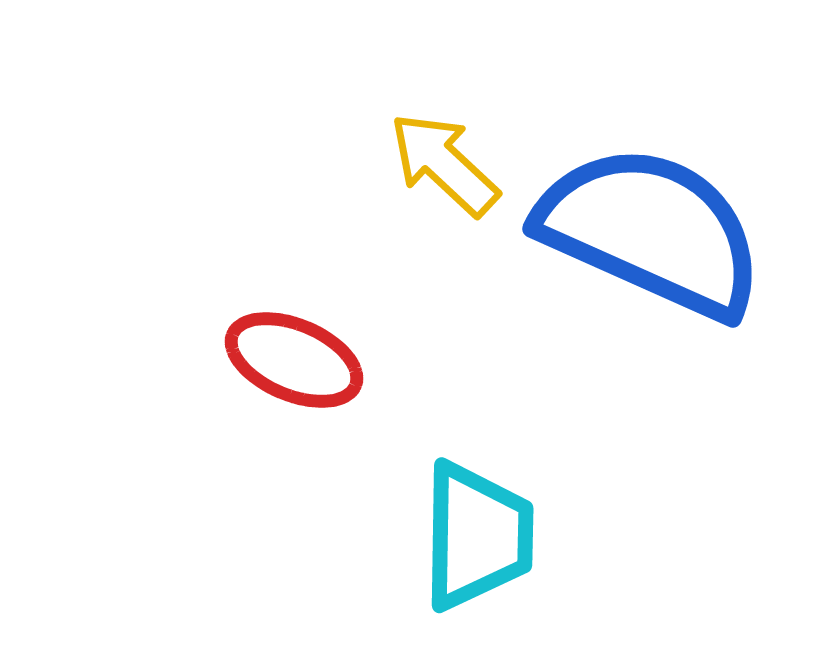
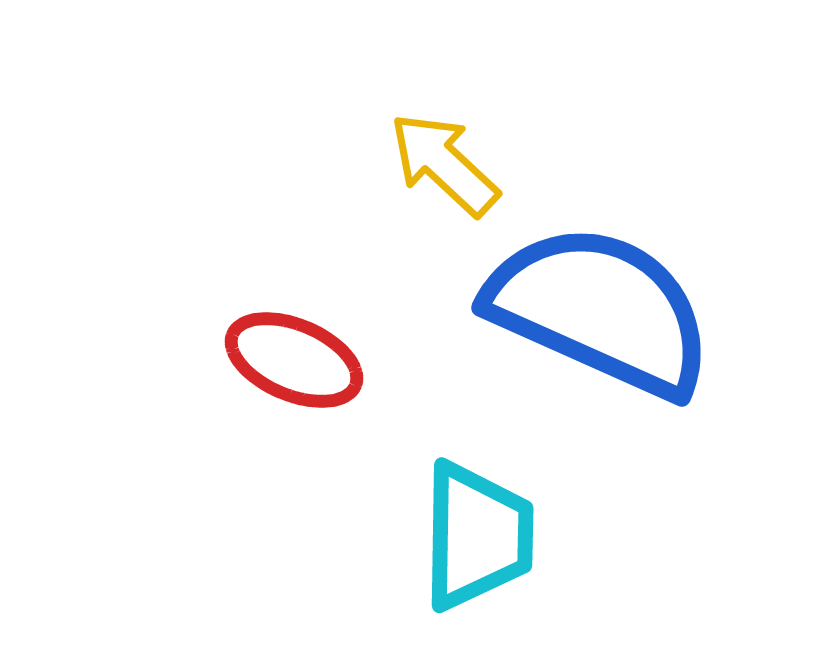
blue semicircle: moved 51 px left, 79 px down
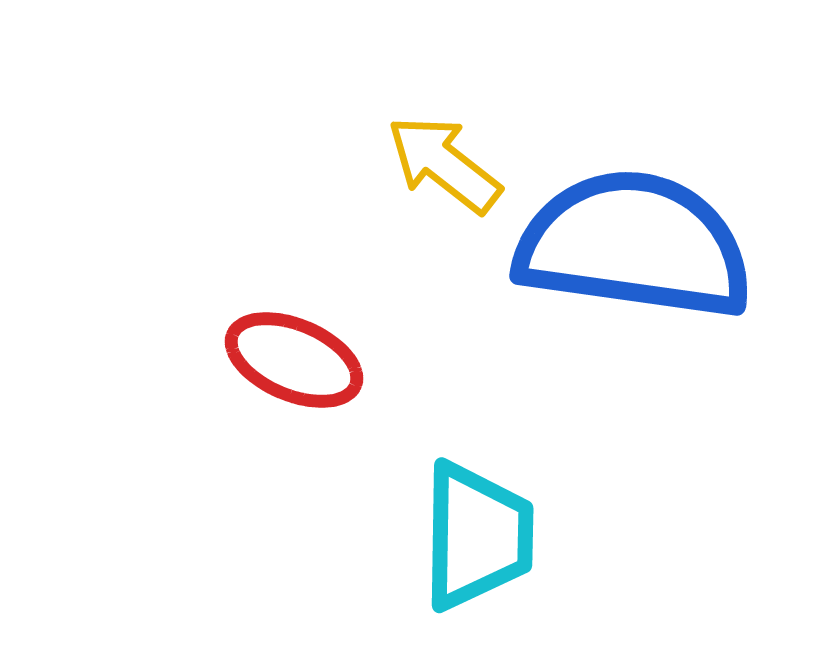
yellow arrow: rotated 5 degrees counterclockwise
blue semicircle: moved 34 px right, 65 px up; rotated 16 degrees counterclockwise
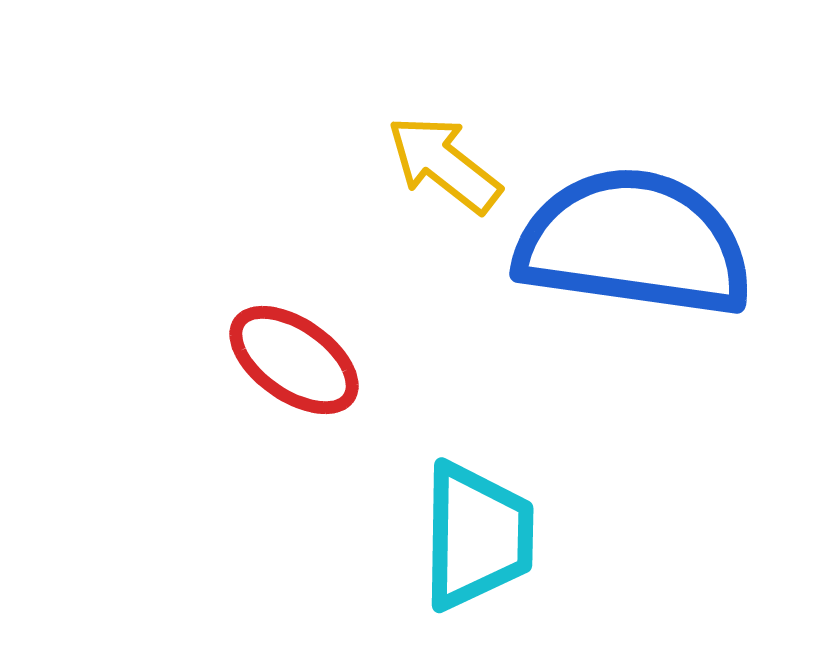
blue semicircle: moved 2 px up
red ellipse: rotated 12 degrees clockwise
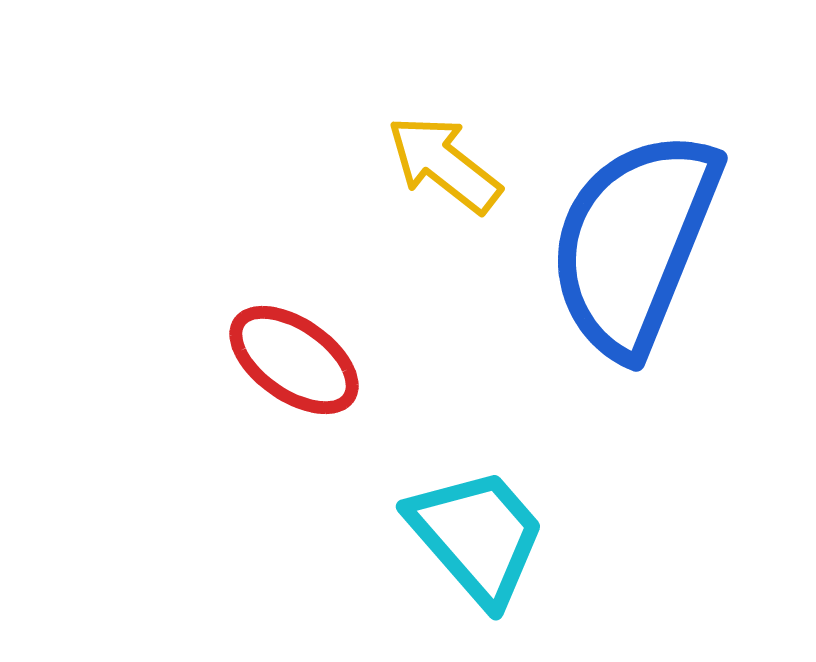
blue semicircle: rotated 76 degrees counterclockwise
cyan trapezoid: rotated 42 degrees counterclockwise
